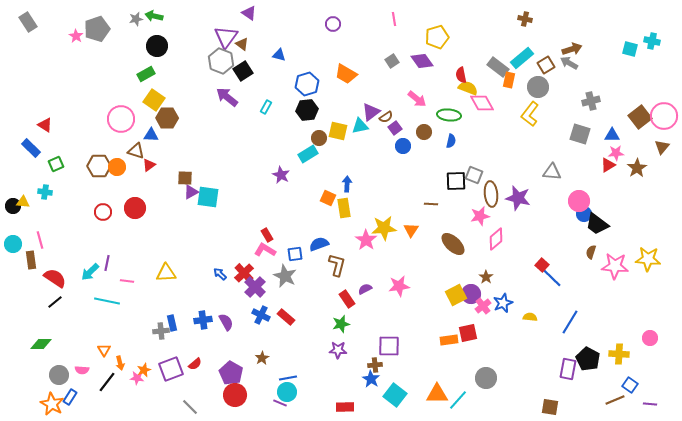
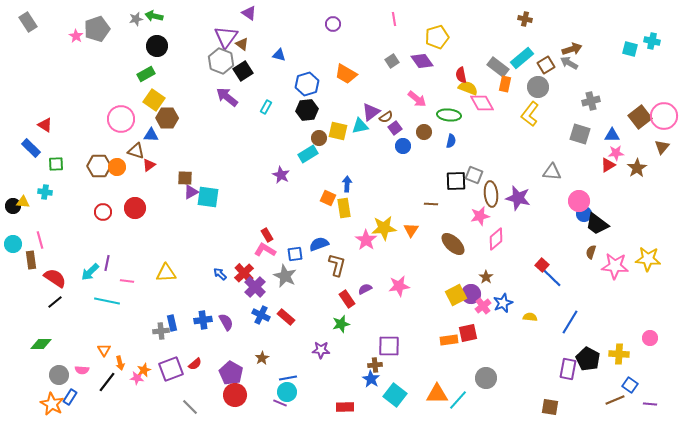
orange rectangle at (509, 80): moved 4 px left, 4 px down
green square at (56, 164): rotated 21 degrees clockwise
purple star at (338, 350): moved 17 px left
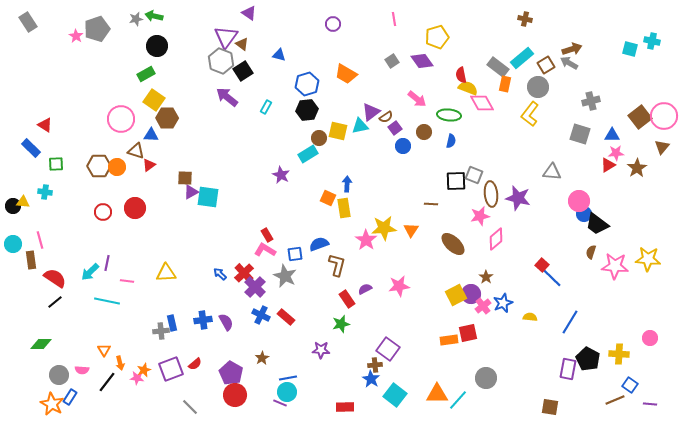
purple square at (389, 346): moved 1 px left, 3 px down; rotated 35 degrees clockwise
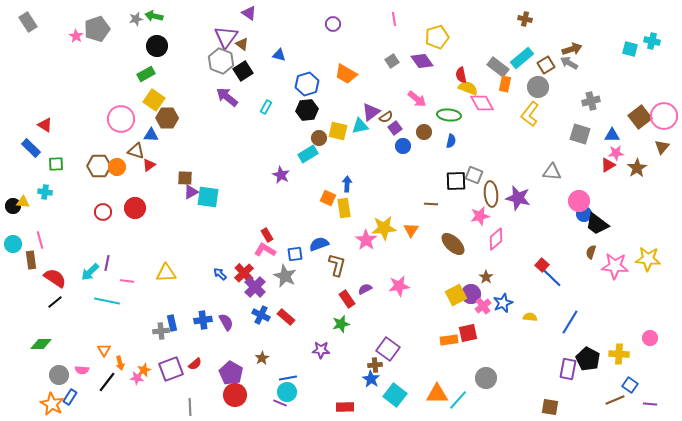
gray line at (190, 407): rotated 42 degrees clockwise
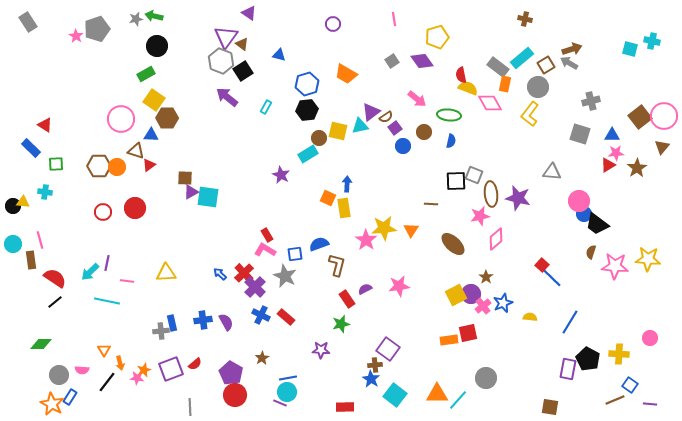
pink diamond at (482, 103): moved 8 px right
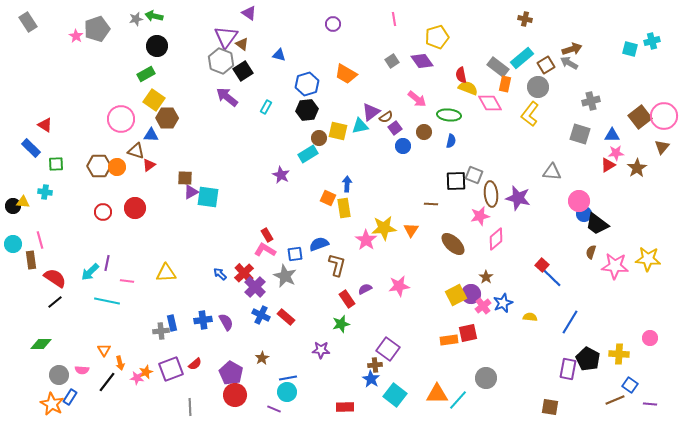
cyan cross at (652, 41): rotated 28 degrees counterclockwise
orange star at (144, 370): moved 2 px right, 2 px down
purple line at (280, 403): moved 6 px left, 6 px down
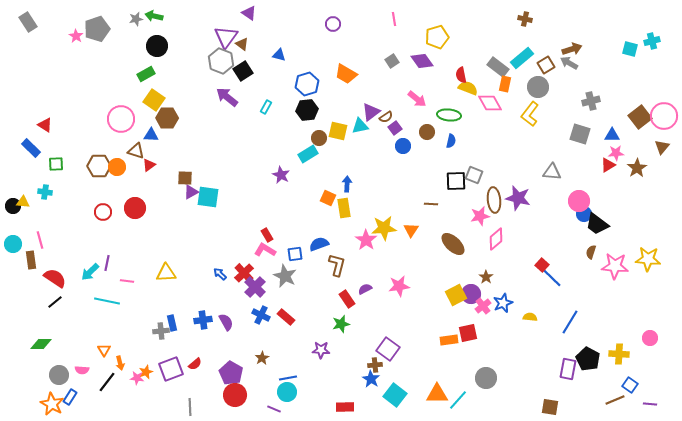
brown circle at (424, 132): moved 3 px right
brown ellipse at (491, 194): moved 3 px right, 6 px down
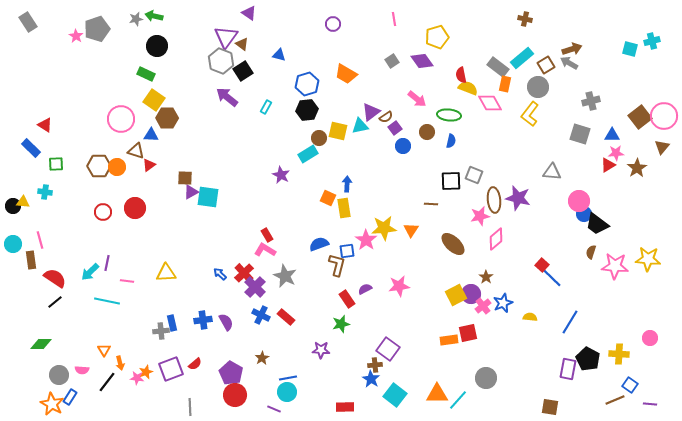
green rectangle at (146, 74): rotated 54 degrees clockwise
black square at (456, 181): moved 5 px left
blue square at (295, 254): moved 52 px right, 3 px up
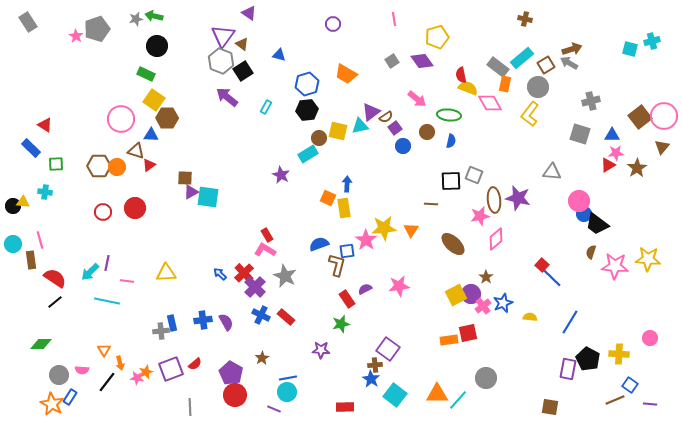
purple triangle at (226, 37): moved 3 px left, 1 px up
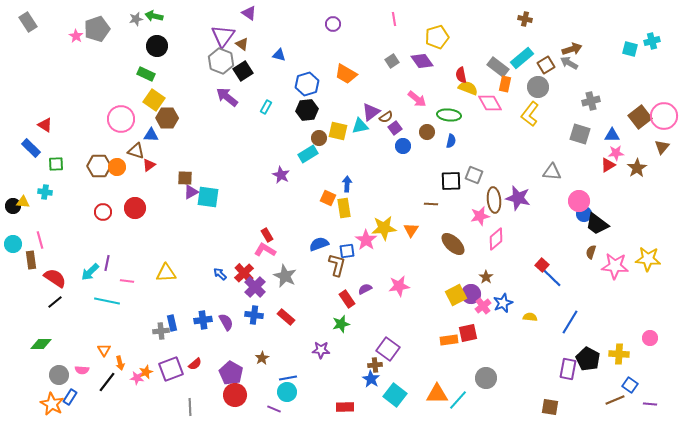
blue cross at (261, 315): moved 7 px left; rotated 18 degrees counterclockwise
